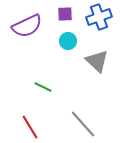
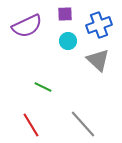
blue cross: moved 8 px down
gray triangle: moved 1 px right, 1 px up
red line: moved 1 px right, 2 px up
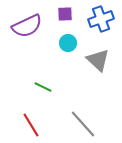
blue cross: moved 2 px right, 6 px up
cyan circle: moved 2 px down
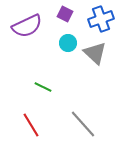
purple square: rotated 28 degrees clockwise
gray triangle: moved 3 px left, 7 px up
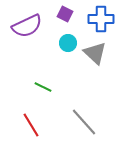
blue cross: rotated 20 degrees clockwise
gray line: moved 1 px right, 2 px up
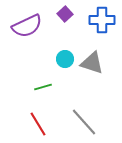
purple square: rotated 21 degrees clockwise
blue cross: moved 1 px right, 1 px down
cyan circle: moved 3 px left, 16 px down
gray triangle: moved 3 px left, 10 px down; rotated 25 degrees counterclockwise
green line: rotated 42 degrees counterclockwise
red line: moved 7 px right, 1 px up
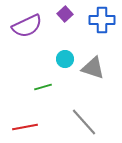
gray triangle: moved 1 px right, 5 px down
red line: moved 13 px left, 3 px down; rotated 70 degrees counterclockwise
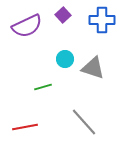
purple square: moved 2 px left, 1 px down
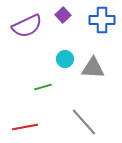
gray triangle: rotated 15 degrees counterclockwise
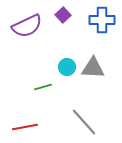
cyan circle: moved 2 px right, 8 px down
